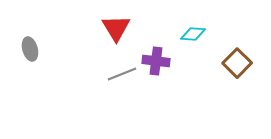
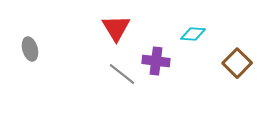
gray line: rotated 60 degrees clockwise
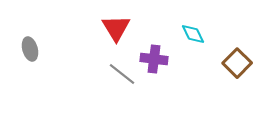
cyan diamond: rotated 60 degrees clockwise
purple cross: moved 2 px left, 2 px up
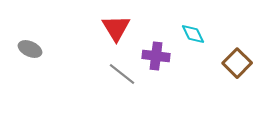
gray ellipse: rotated 50 degrees counterclockwise
purple cross: moved 2 px right, 3 px up
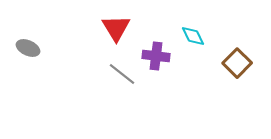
cyan diamond: moved 2 px down
gray ellipse: moved 2 px left, 1 px up
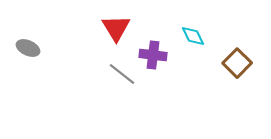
purple cross: moved 3 px left, 1 px up
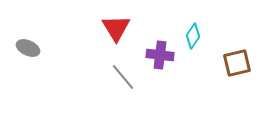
cyan diamond: rotated 60 degrees clockwise
purple cross: moved 7 px right
brown square: rotated 32 degrees clockwise
gray line: moved 1 px right, 3 px down; rotated 12 degrees clockwise
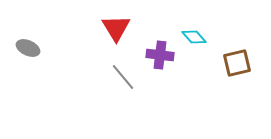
cyan diamond: moved 1 px right, 1 px down; rotated 75 degrees counterclockwise
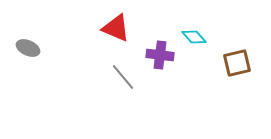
red triangle: rotated 36 degrees counterclockwise
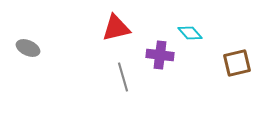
red triangle: rotated 36 degrees counterclockwise
cyan diamond: moved 4 px left, 4 px up
gray line: rotated 24 degrees clockwise
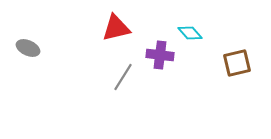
gray line: rotated 48 degrees clockwise
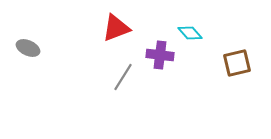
red triangle: rotated 8 degrees counterclockwise
